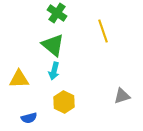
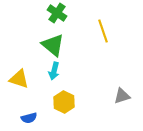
yellow triangle: rotated 20 degrees clockwise
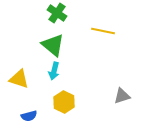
yellow line: rotated 60 degrees counterclockwise
blue semicircle: moved 2 px up
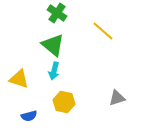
yellow line: rotated 30 degrees clockwise
gray triangle: moved 5 px left, 2 px down
yellow hexagon: rotated 15 degrees counterclockwise
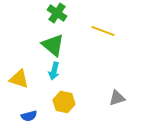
yellow line: rotated 20 degrees counterclockwise
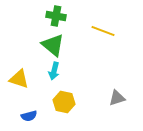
green cross: moved 1 px left, 3 px down; rotated 24 degrees counterclockwise
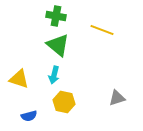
yellow line: moved 1 px left, 1 px up
green triangle: moved 5 px right
cyan arrow: moved 4 px down
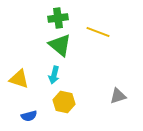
green cross: moved 2 px right, 2 px down; rotated 18 degrees counterclockwise
yellow line: moved 4 px left, 2 px down
green triangle: moved 2 px right
gray triangle: moved 1 px right, 2 px up
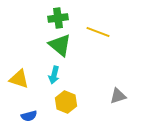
yellow hexagon: moved 2 px right; rotated 10 degrees clockwise
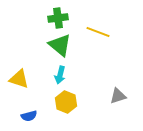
cyan arrow: moved 6 px right
